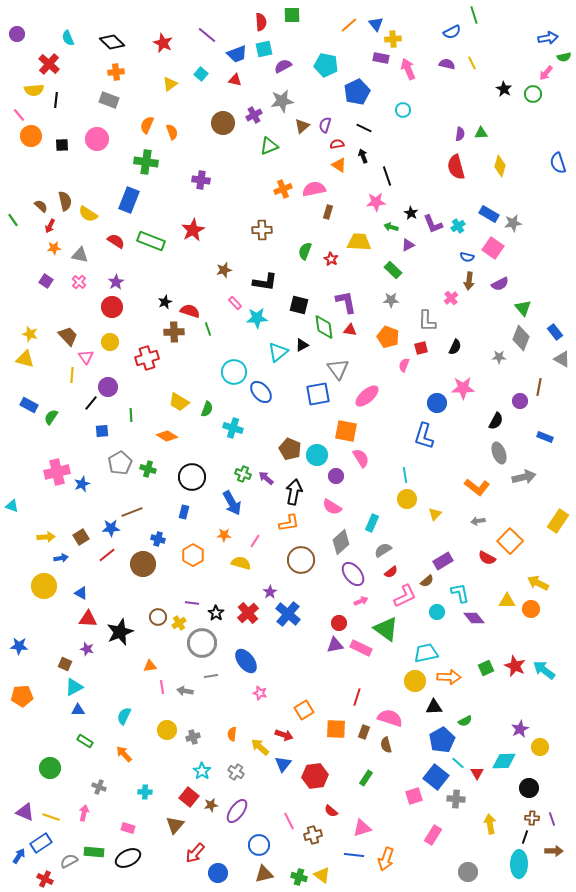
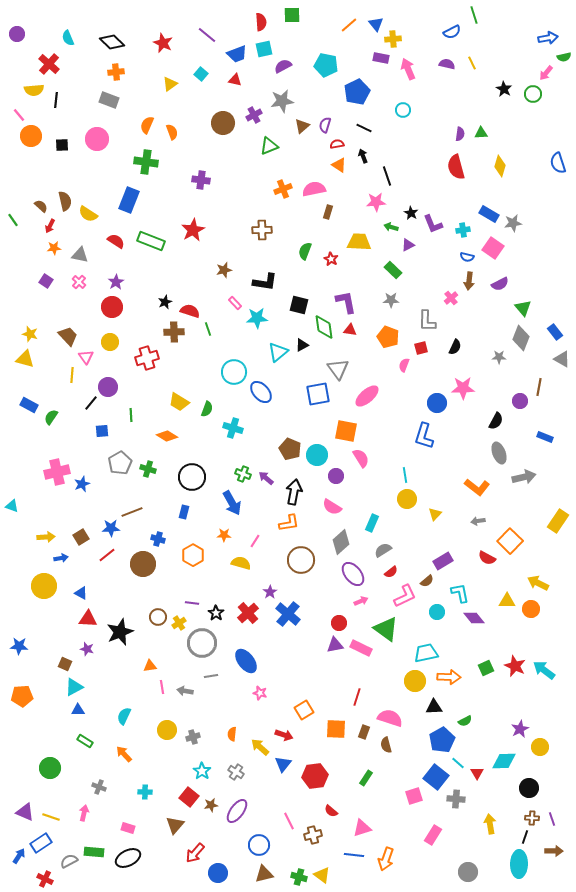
cyan cross at (458, 226): moved 5 px right, 4 px down; rotated 24 degrees clockwise
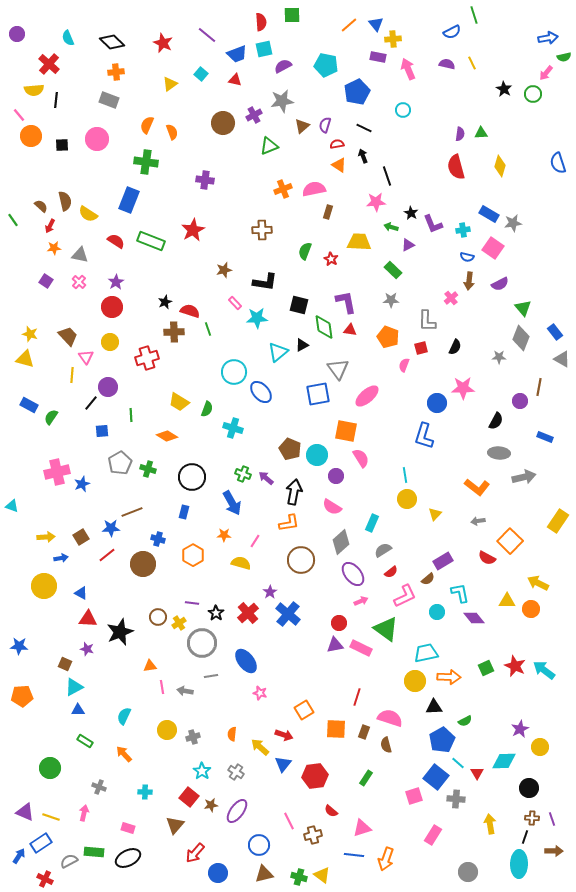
purple rectangle at (381, 58): moved 3 px left, 1 px up
purple cross at (201, 180): moved 4 px right
gray ellipse at (499, 453): rotated 65 degrees counterclockwise
brown semicircle at (427, 581): moved 1 px right, 2 px up
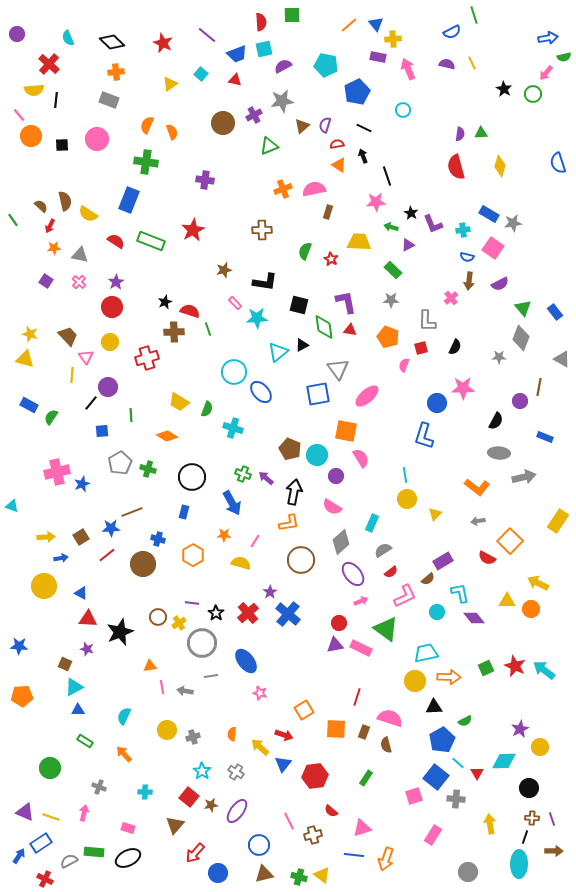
blue rectangle at (555, 332): moved 20 px up
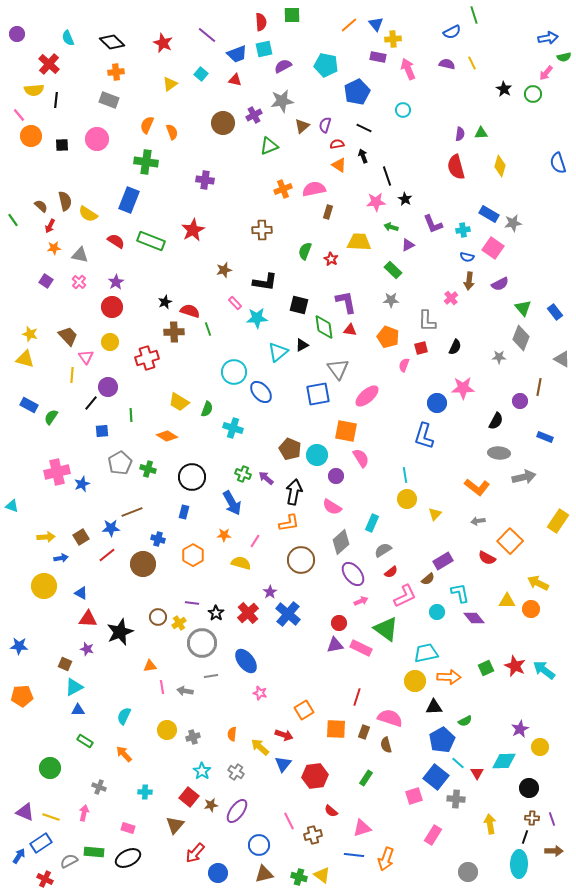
black star at (411, 213): moved 6 px left, 14 px up
